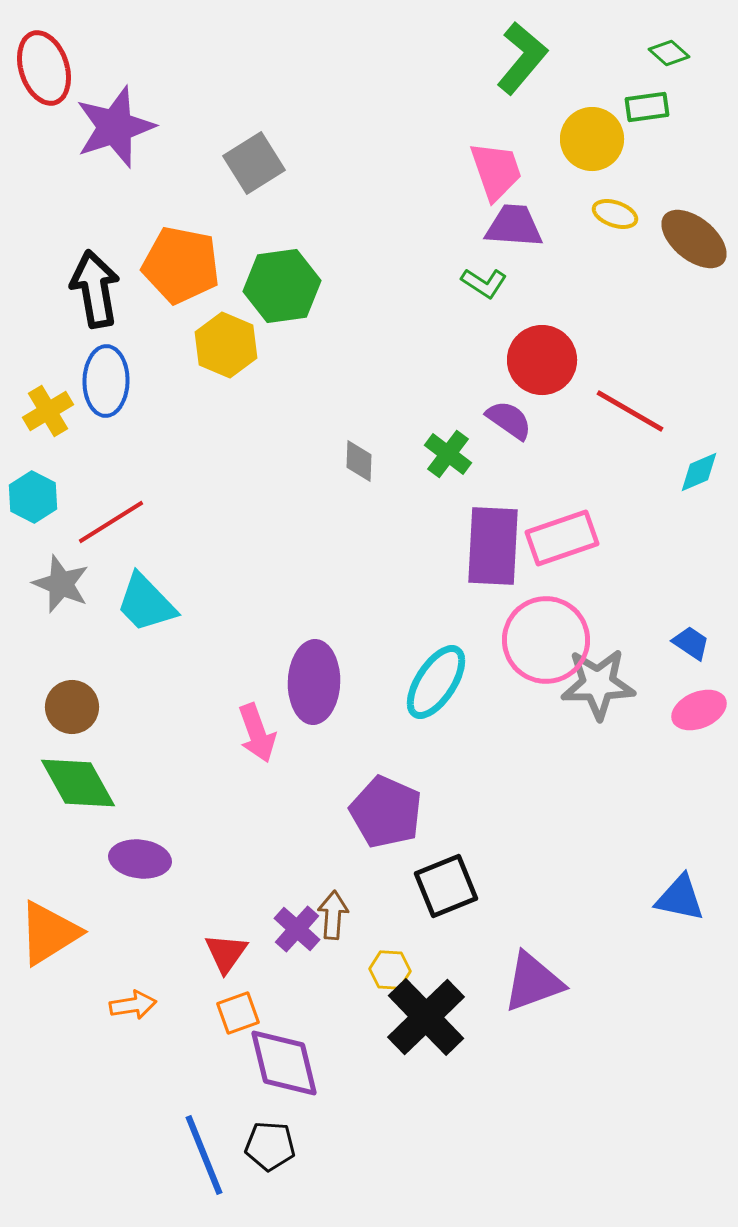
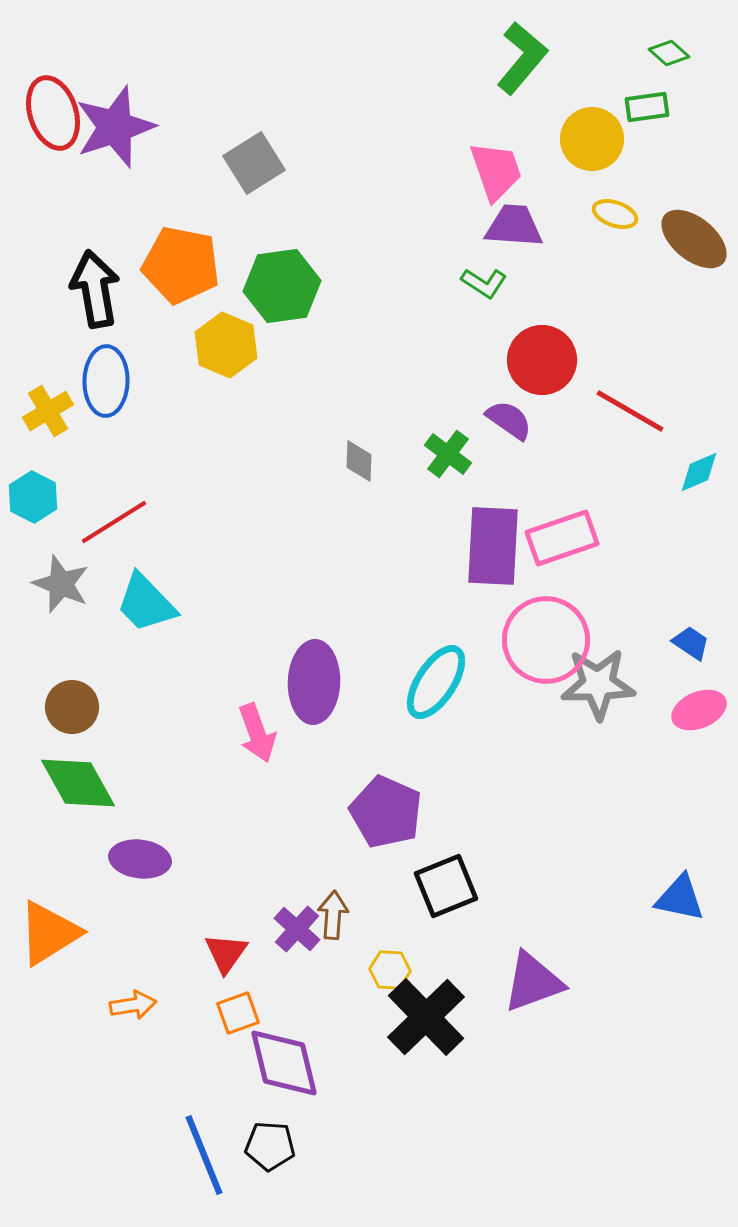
red ellipse at (44, 68): moved 9 px right, 45 px down
red line at (111, 522): moved 3 px right
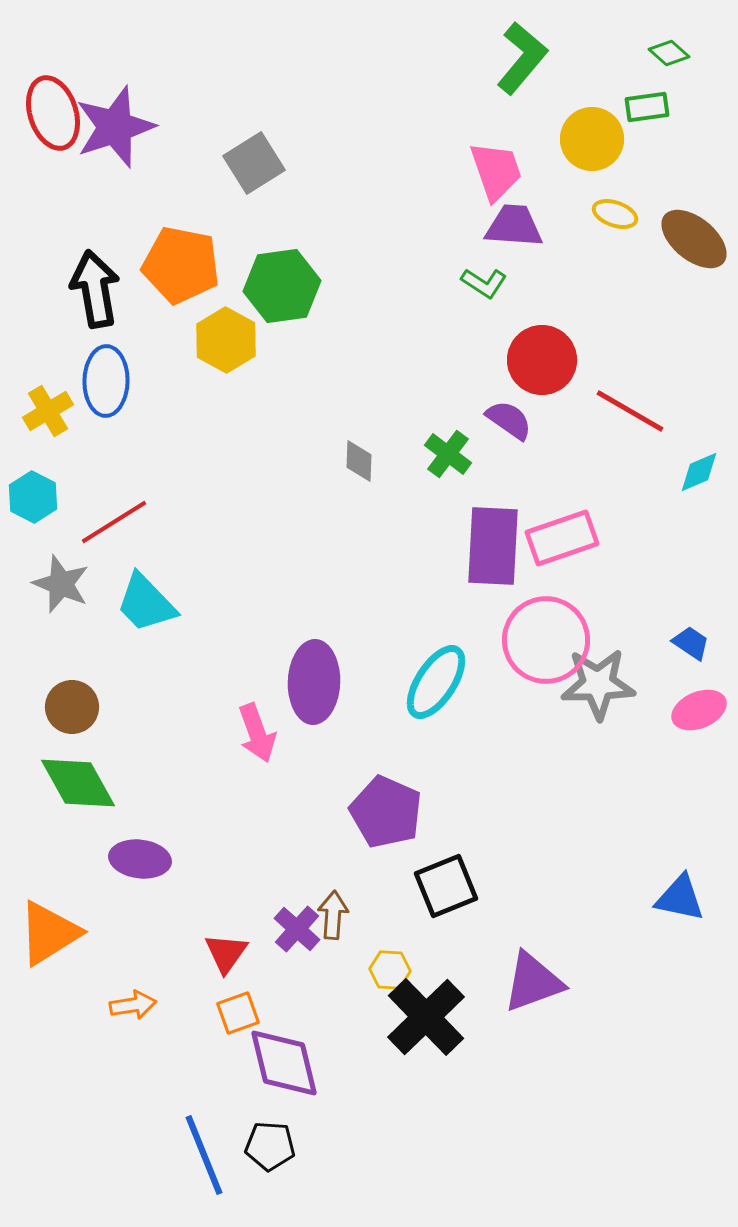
yellow hexagon at (226, 345): moved 5 px up; rotated 6 degrees clockwise
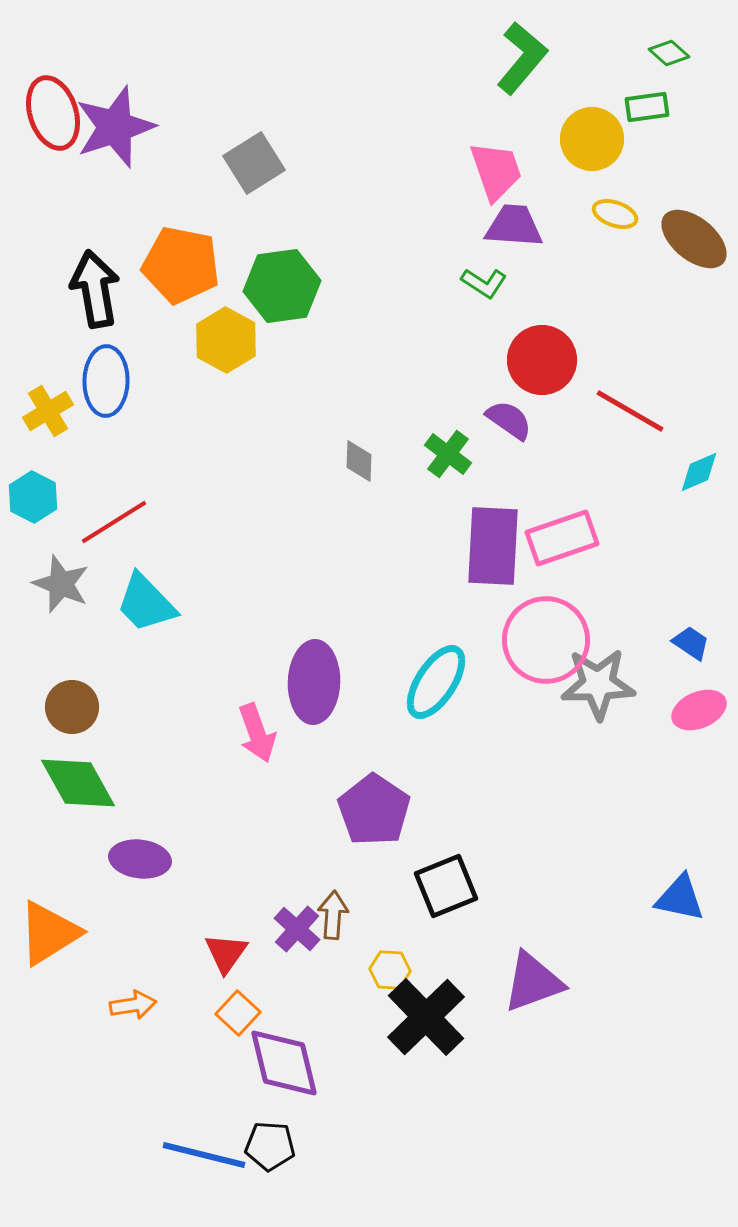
purple pentagon at (386, 812): moved 12 px left, 2 px up; rotated 10 degrees clockwise
orange square at (238, 1013): rotated 27 degrees counterclockwise
blue line at (204, 1155): rotated 54 degrees counterclockwise
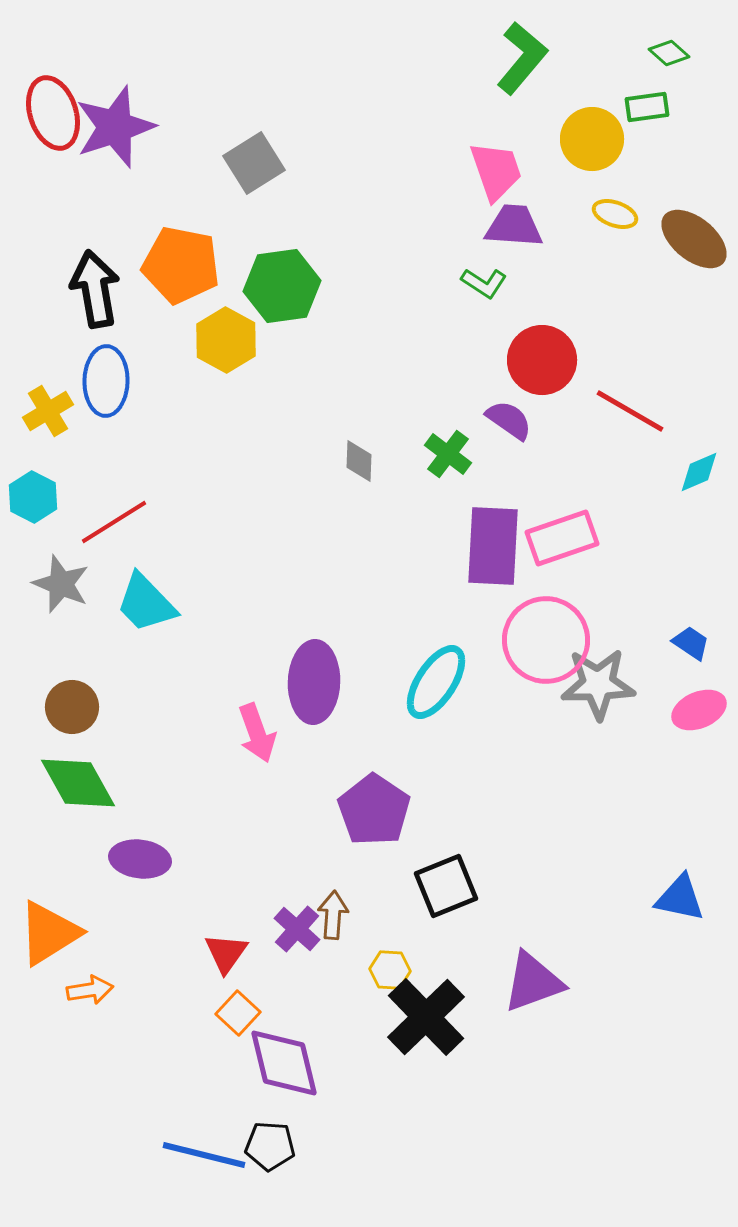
orange arrow at (133, 1005): moved 43 px left, 15 px up
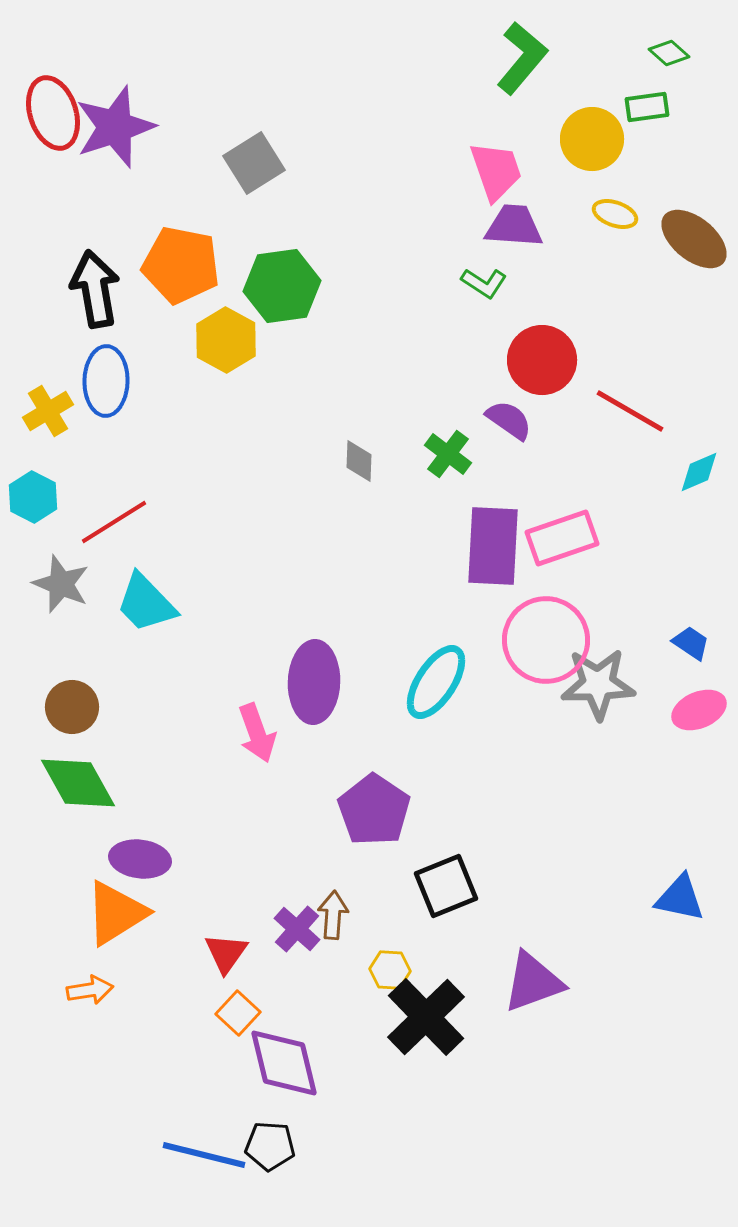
orange triangle at (49, 933): moved 67 px right, 20 px up
